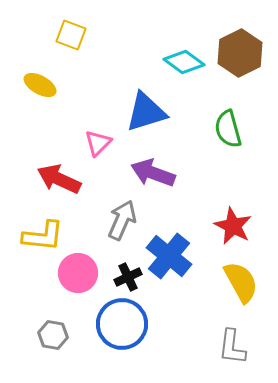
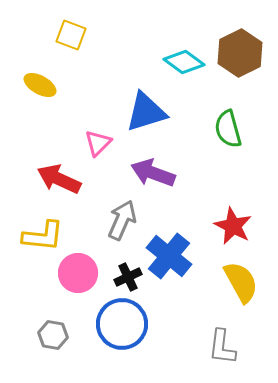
gray L-shape: moved 10 px left
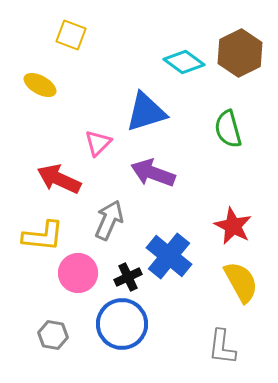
gray arrow: moved 13 px left
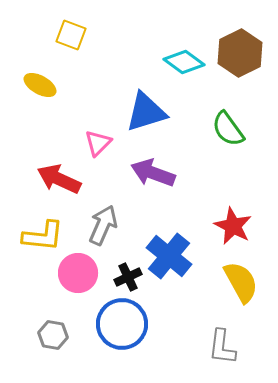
green semicircle: rotated 21 degrees counterclockwise
gray arrow: moved 6 px left, 5 px down
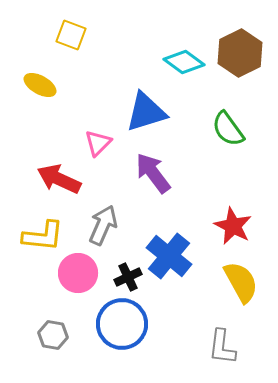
purple arrow: rotated 33 degrees clockwise
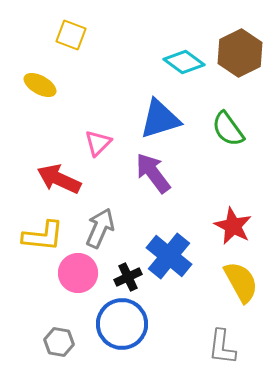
blue triangle: moved 14 px right, 7 px down
gray arrow: moved 3 px left, 3 px down
gray hexagon: moved 6 px right, 7 px down
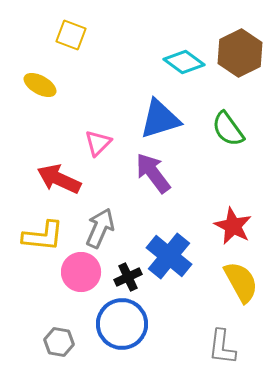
pink circle: moved 3 px right, 1 px up
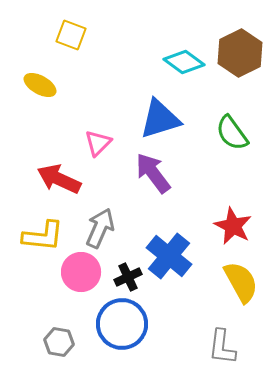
green semicircle: moved 4 px right, 4 px down
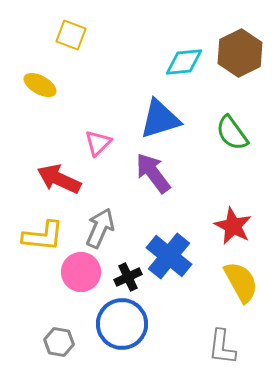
cyan diamond: rotated 42 degrees counterclockwise
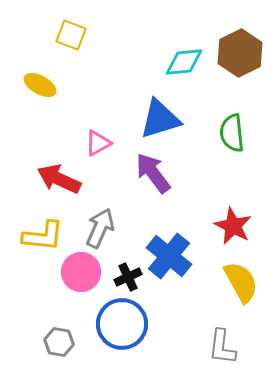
green semicircle: rotated 30 degrees clockwise
pink triangle: rotated 16 degrees clockwise
